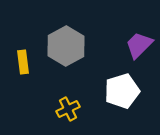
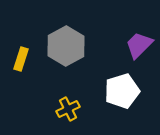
yellow rectangle: moved 2 px left, 3 px up; rotated 25 degrees clockwise
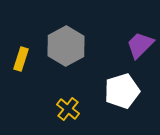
purple trapezoid: moved 1 px right
yellow cross: rotated 25 degrees counterclockwise
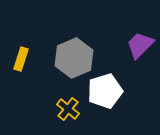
gray hexagon: moved 8 px right, 12 px down; rotated 6 degrees clockwise
white pentagon: moved 17 px left
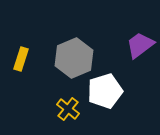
purple trapezoid: rotated 8 degrees clockwise
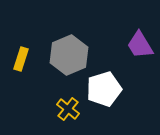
purple trapezoid: rotated 84 degrees counterclockwise
gray hexagon: moved 5 px left, 3 px up
white pentagon: moved 1 px left, 2 px up
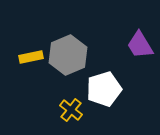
gray hexagon: moved 1 px left
yellow rectangle: moved 10 px right, 2 px up; rotated 60 degrees clockwise
yellow cross: moved 3 px right, 1 px down
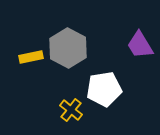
gray hexagon: moved 7 px up; rotated 9 degrees counterclockwise
white pentagon: rotated 8 degrees clockwise
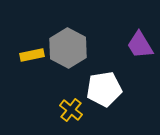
yellow rectangle: moved 1 px right, 2 px up
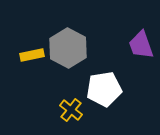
purple trapezoid: moved 1 px right; rotated 12 degrees clockwise
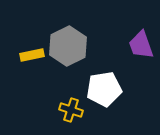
gray hexagon: moved 2 px up; rotated 6 degrees clockwise
yellow cross: rotated 20 degrees counterclockwise
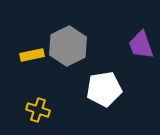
yellow cross: moved 33 px left
